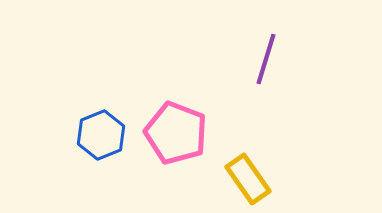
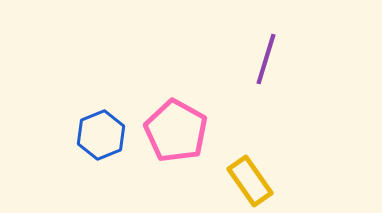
pink pentagon: moved 2 px up; rotated 8 degrees clockwise
yellow rectangle: moved 2 px right, 2 px down
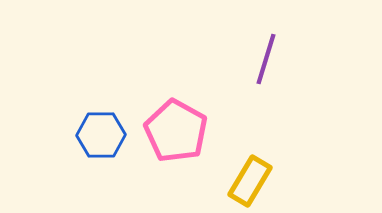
blue hexagon: rotated 21 degrees clockwise
yellow rectangle: rotated 66 degrees clockwise
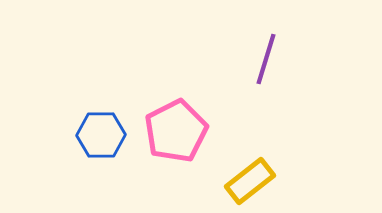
pink pentagon: rotated 16 degrees clockwise
yellow rectangle: rotated 21 degrees clockwise
